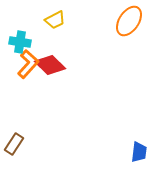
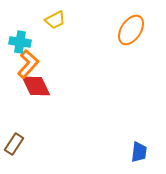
orange ellipse: moved 2 px right, 9 px down
red diamond: moved 14 px left, 21 px down; rotated 20 degrees clockwise
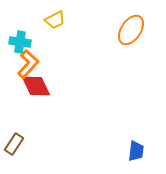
blue trapezoid: moved 3 px left, 1 px up
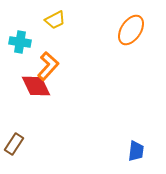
orange L-shape: moved 20 px right, 2 px down
